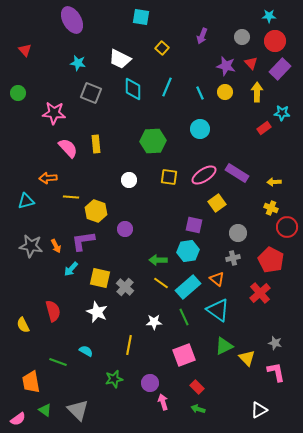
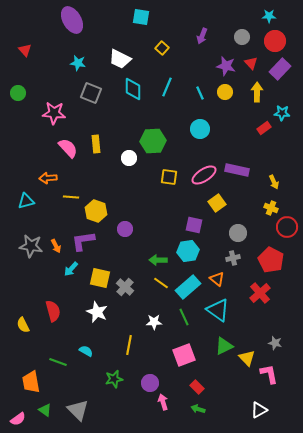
purple rectangle at (237, 173): moved 3 px up; rotated 20 degrees counterclockwise
white circle at (129, 180): moved 22 px up
yellow arrow at (274, 182): rotated 112 degrees counterclockwise
pink L-shape at (276, 372): moved 7 px left, 2 px down
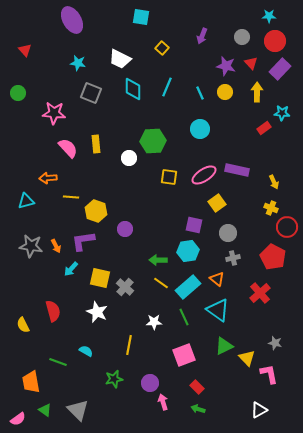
gray circle at (238, 233): moved 10 px left
red pentagon at (271, 260): moved 2 px right, 3 px up
